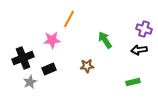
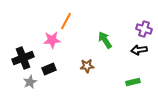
orange line: moved 3 px left, 2 px down
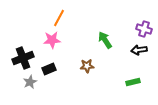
orange line: moved 7 px left, 3 px up
